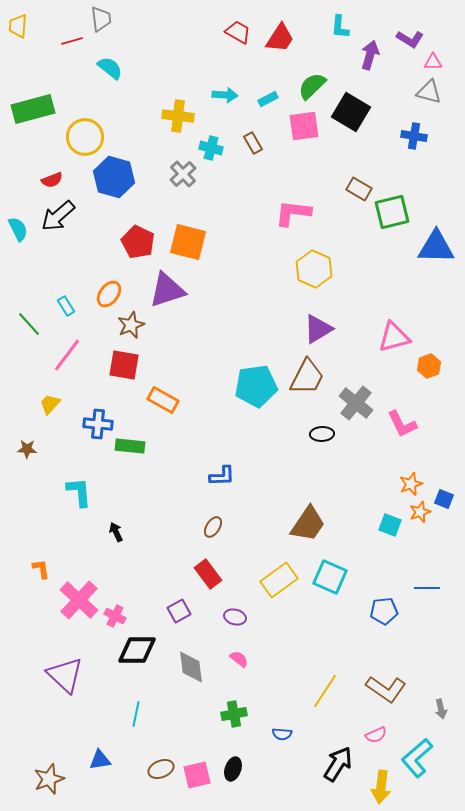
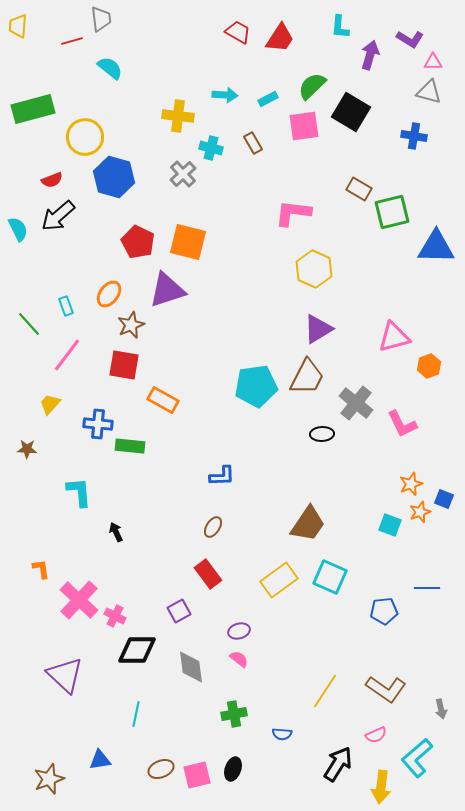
cyan rectangle at (66, 306): rotated 12 degrees clockwise
purple ellipse at (235, 617): moved 4 px right, 14 px down; rotated 30 degrees counterclockwise
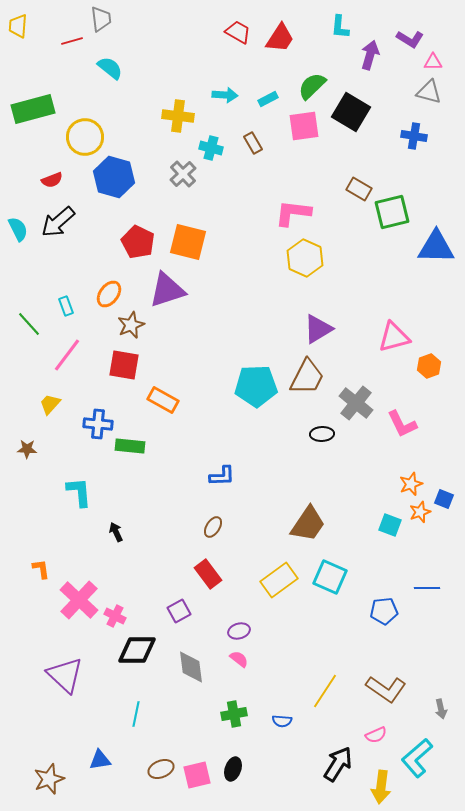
black arrow at (58, 216): moved 6 px down
yellow hexagon at (314, 269): moved 9 px left, 11 px up
cyan pentagon at (256, 386): rotated 6 degrees clockwise
blue semicircle at (282, 734): moved 13 px up
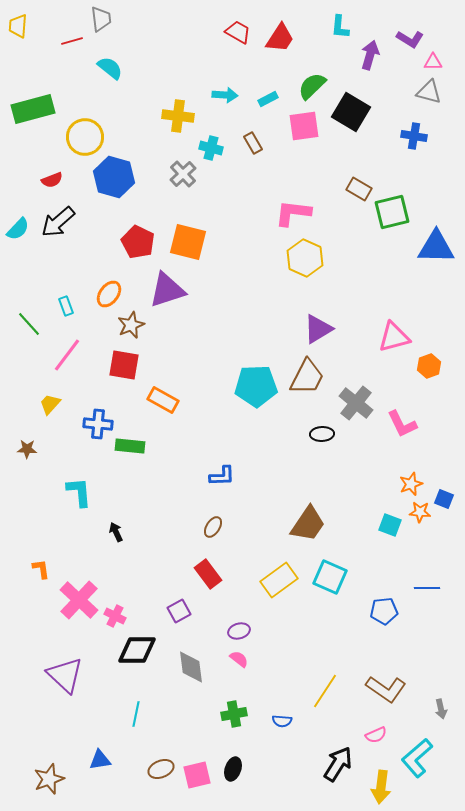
cyan semicircle at (18, 229): rotated 70 degrees clockwise
orange star at (420, 512): rotated 25 degrees clockwise
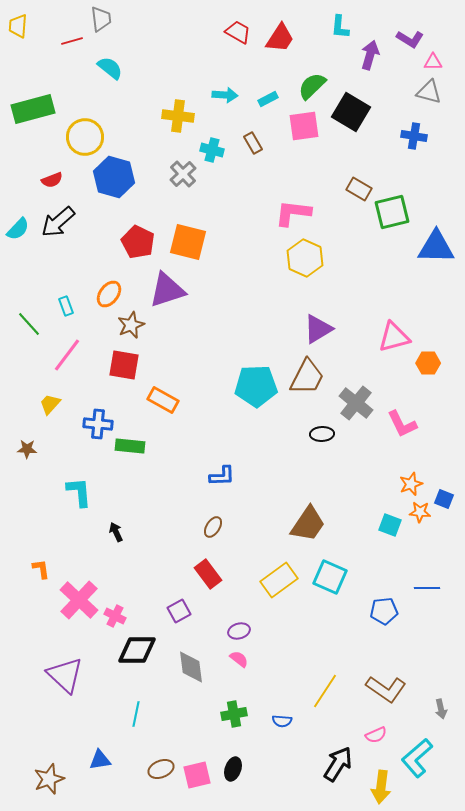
cyan cross at (211, 148): moved 1 px right, 2 px down
orange hexagon at (429, 366): moved 1 px left, 3 px up; rotated 20 degrees clockwise
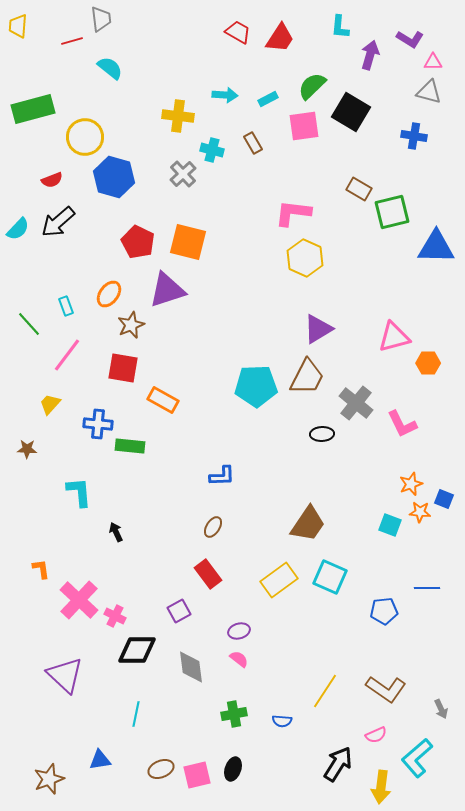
red square at (124, 365): moved 1 px left, 3 px down
gray arrow at (441, 709): rotated 12 degrees counterclockwise
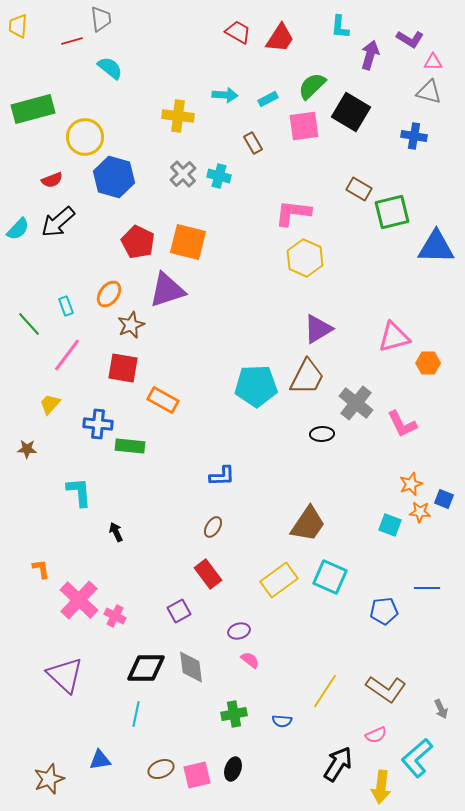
cyan cross at (212, 150): moved 7 px right, 26 px down
black diamond at (137, 650): moved 9 px right, 18 px down
pink semicircle at (239, 659): moved 11 px right, 1 px down
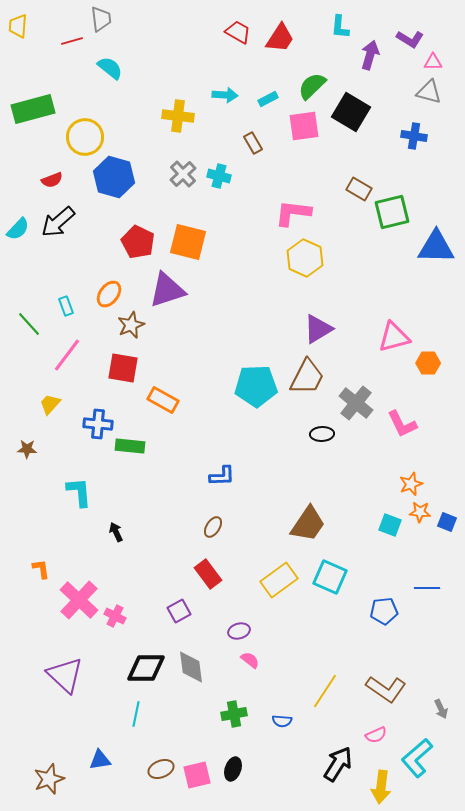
blue square at (444, 499): moved 3 px right, 23 px down
